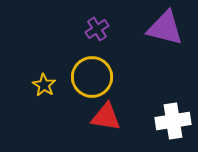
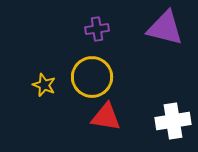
purple cross: rotated 25 degrees clockwise
yellow star: rotated 10 degrees counterclockwise
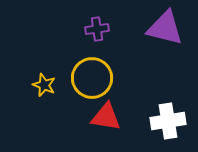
yellow circle: moved 1 px down
white cross: moved 5 px left
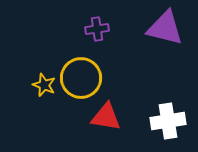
yellow circle: moved 11 px left
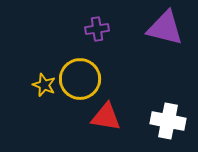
yellow circle: moved 1 px left, 1 px down
white cross: rotated 20 degrees clockwise
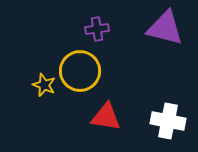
yellow circle: moved 8 px up
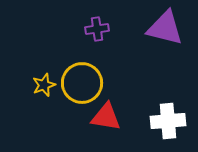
yellow circle: moved 2 px right, 12 px down
yellow star: rotated 30 degrees clockwise
white cross: rotated 16 degrees counterclockwise
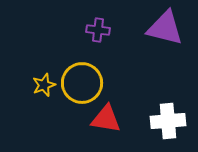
purple cross: moved 1 px right, 1 px down; rotated 15 degrees clockwise
red triangle: moved 2 px down
